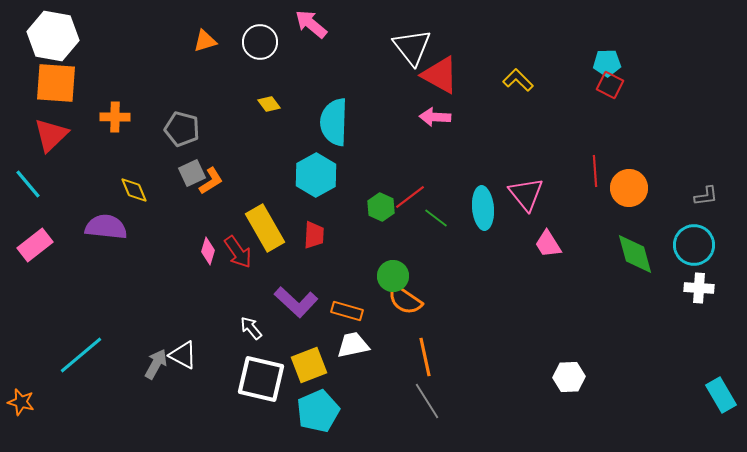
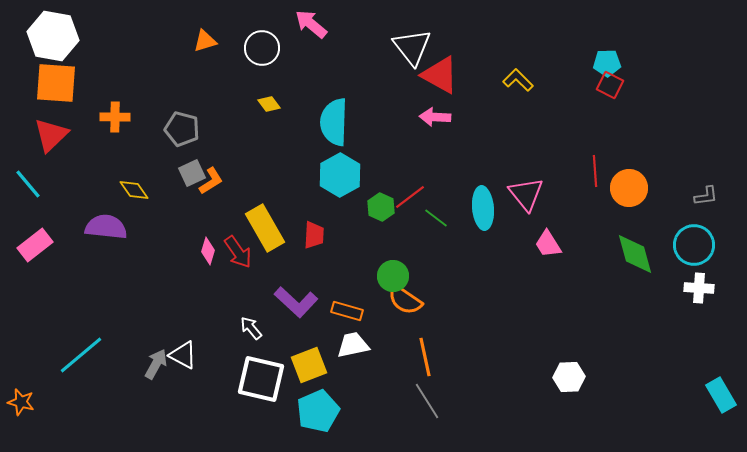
white circle at (260, 42): moved 2 px right, 6 px down
cyan hexagon at (316, 175): moved 24 px right
yellow diamond at (134, 190): rotated 12 degrees counterclockwise
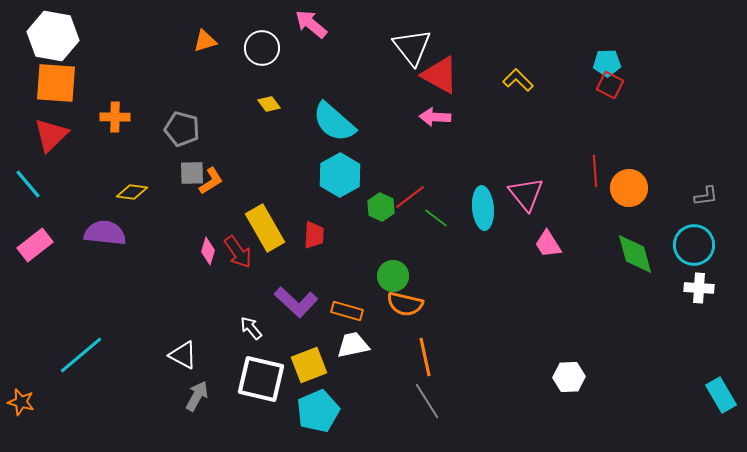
cyan semicircle at (334, 122): rotated 51 degrees counterclockwise
gray square at (192, 173): rotated 24 degrees clockwise
yellow diamond at (134, 190): moved 2 px left, 2 px down; rotated 48 degrees counterclockwise
purple semicircle at (106, 227): moved 1 px left, 6 px down
orange semicircle at (405, 300): moved 4 px down; rotated 21 degrees counterclockwise
gray arrow at (156, 364): moved 41 px right, 32 px down
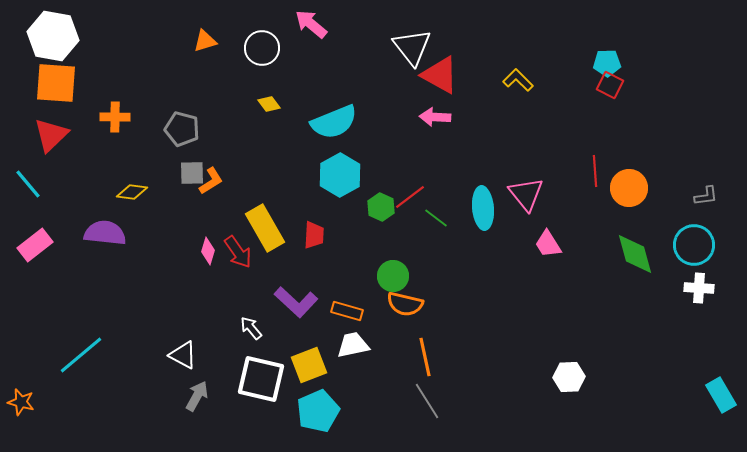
cyan semicircle at (334, 122): rotated 63 degrees counterclockwise
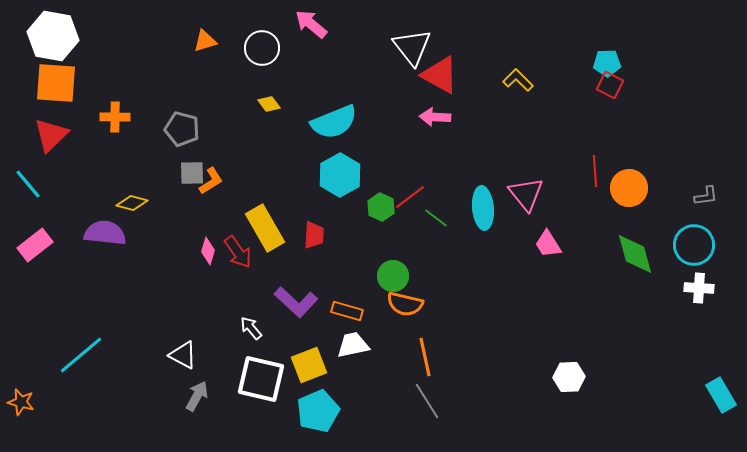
yellow diamond at (132, 192): moved 11 px down; rotated 8 degrees clockwise
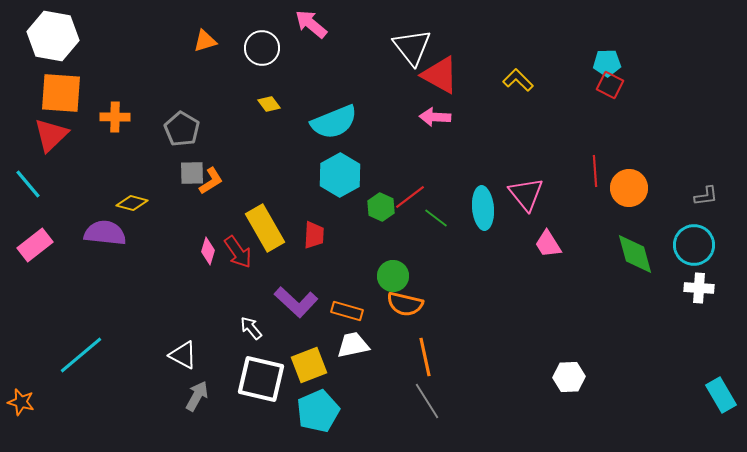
orange square at (56, 83): moved 5 px right, 10 px down
gray pentagon at (182, 129): rotated 16 degrees clockwise
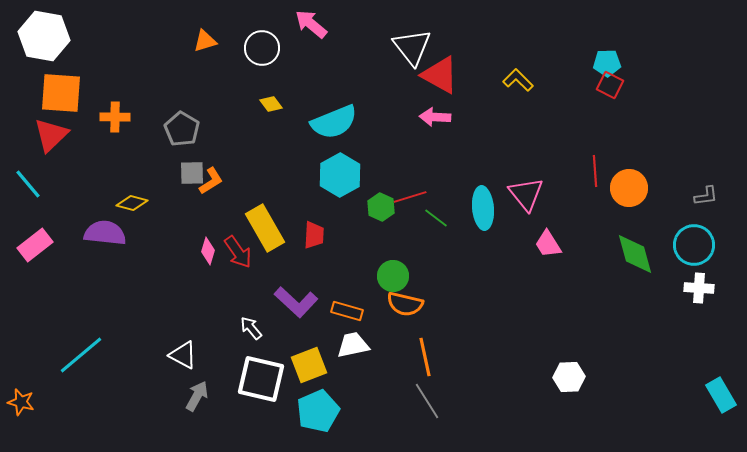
white hexagon at (53, 36): moved 9 px left
yellow diamond at (269, 104): moved 2 px right
red line at (410, 197): rotated 20 degrees clockwise
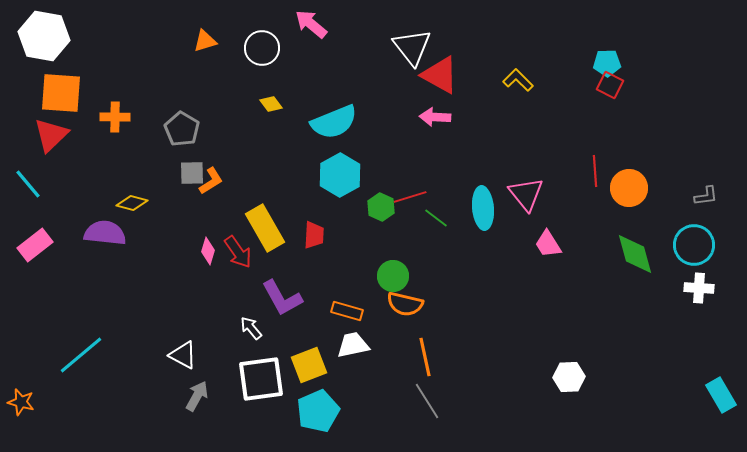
purple L-shape at (296, 302): moved 14 px left, 4 px up; rotated 18 degrees clockwise
white square at (261, 379): rotated 21 degrees counterclockwise
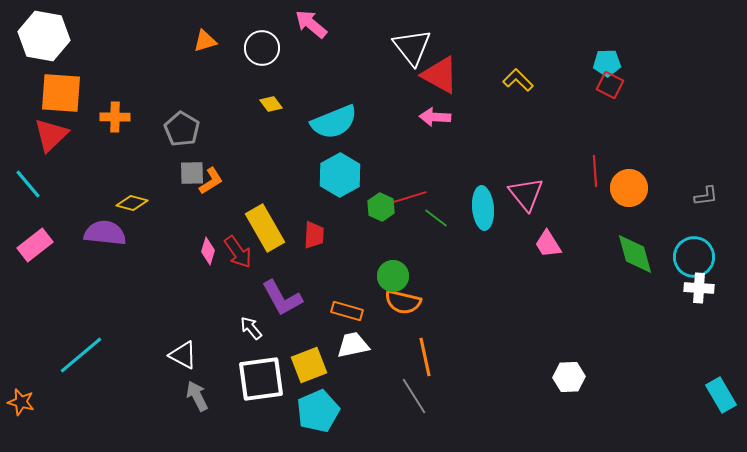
cyan circle at (694, 245): moved 12 px down
orange semicircle at (405, 304): moved 2 px left, 2 px up
gray arrow at (197, 396): rotated 56 degrees counterclockwise
gray line at (427, 401): moved 13 px left, 5 px up
